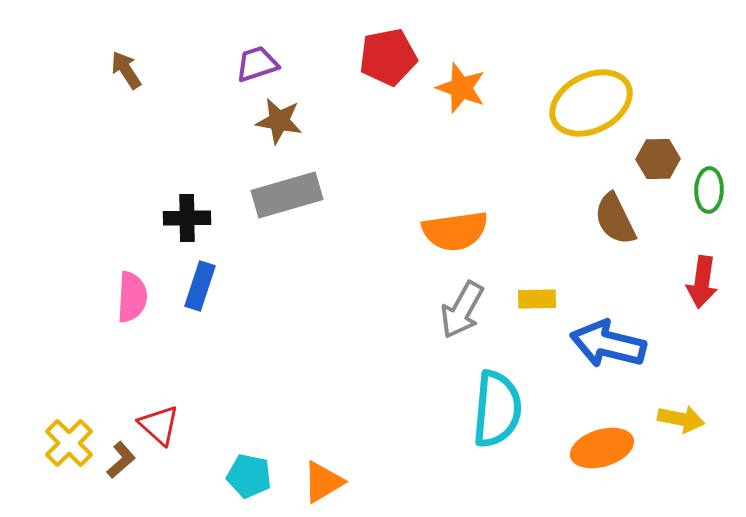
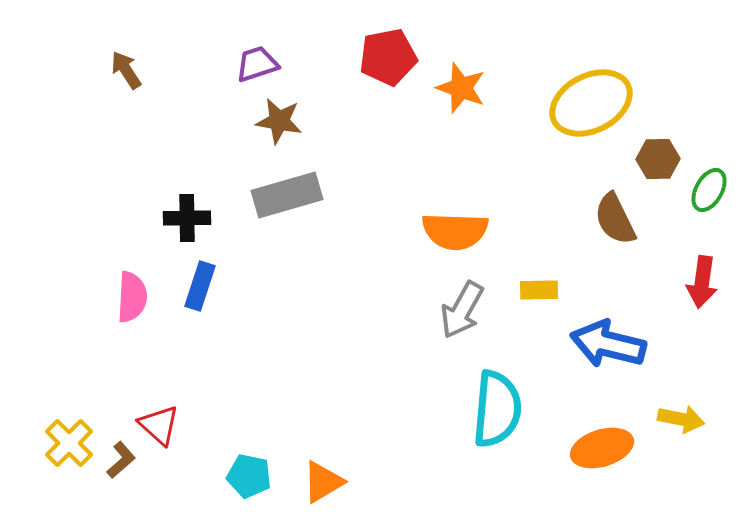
green ellipse: rotated 27 degrees clockwise
orange semicircle: rotated 10 degrees clockwise
yellow rectangle: moved 2 px right, 9 px up
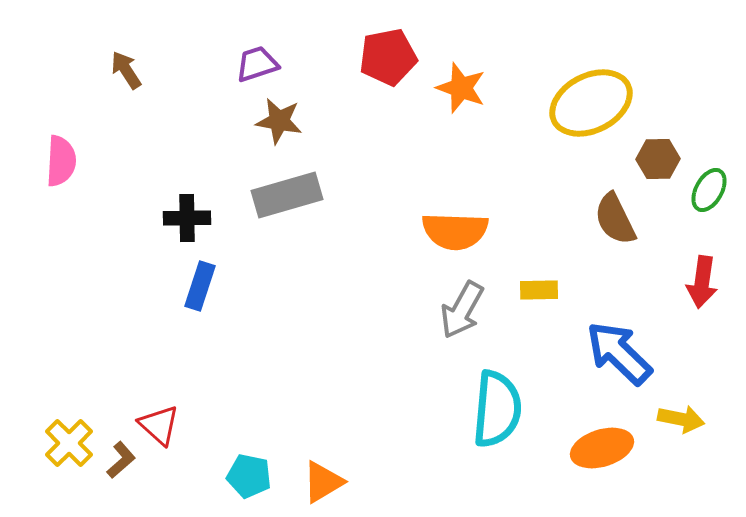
pink semicircle: moved 71 px left, 136 px up
blue arrow: moved 11 px right, 9 px down; rotated 30 degrees clockwise
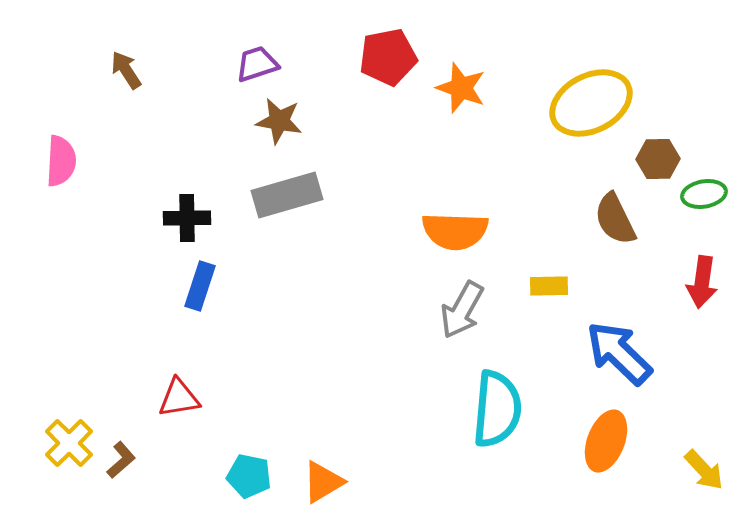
green ellipse: moved 5 px left, 4 px down; rotated 51 degrees clockwise
yellow rectangle: moved 10 px right, 4 px up
yellow arrow: moved 23 px right, 51 px down; rotated 36 degrees clockwise
red triangle: moved 20 px right, 27 px up; rotated 51 degrees counterclockwise
orange ellipse: moved 4 px right, 7 px up; rotated 52 degrees counterclockwise
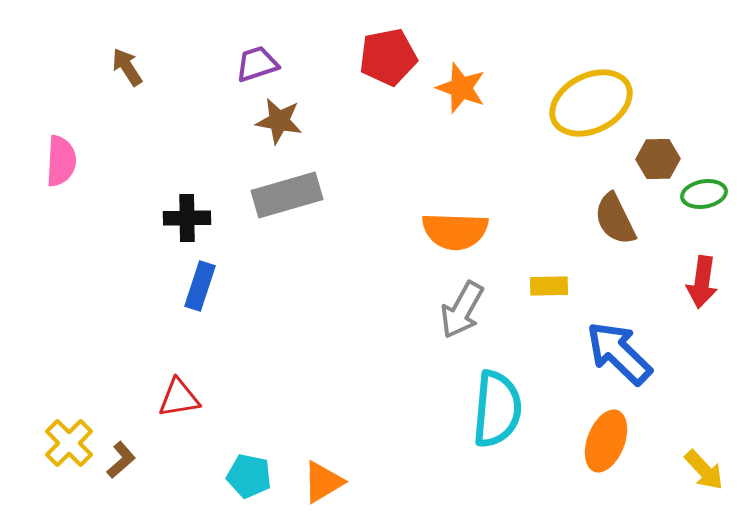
brown arrow: moved 1 px right, 3 px up
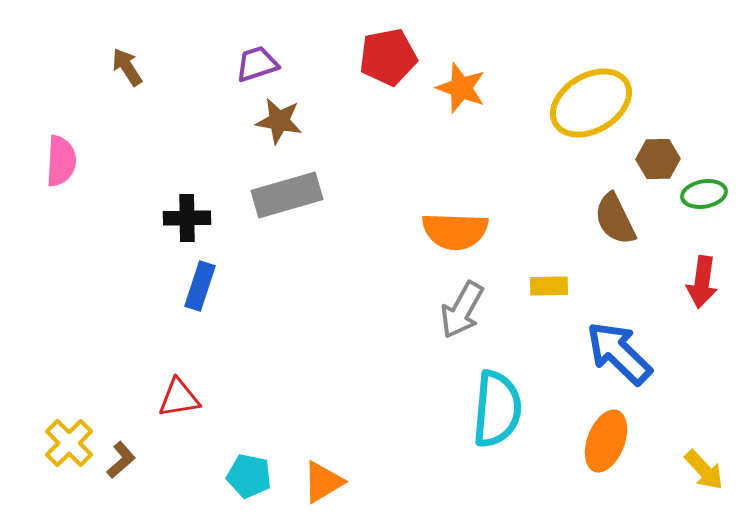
yellow ellipse: rotated 4 degrees counterclockwise
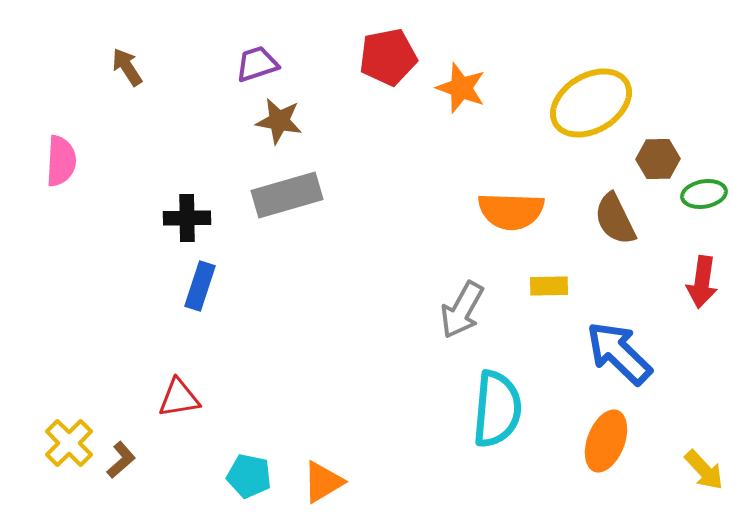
orange semicircle: moved 56 px right, 20 px up
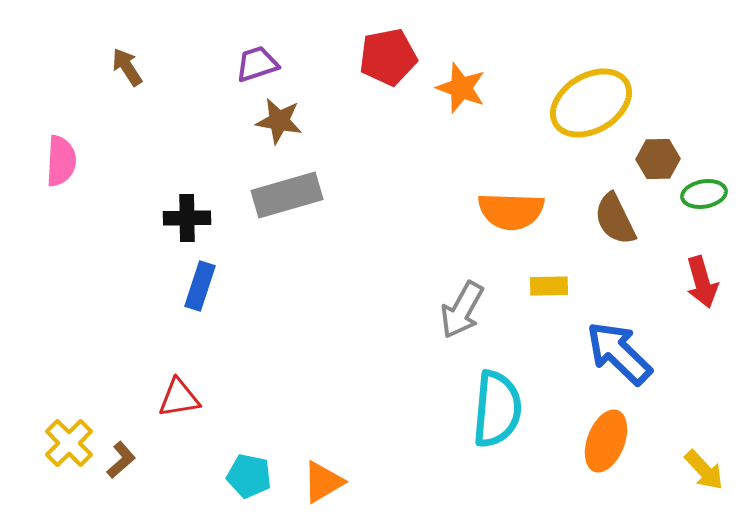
red arrow: rotated 24 degrees counterclockwise
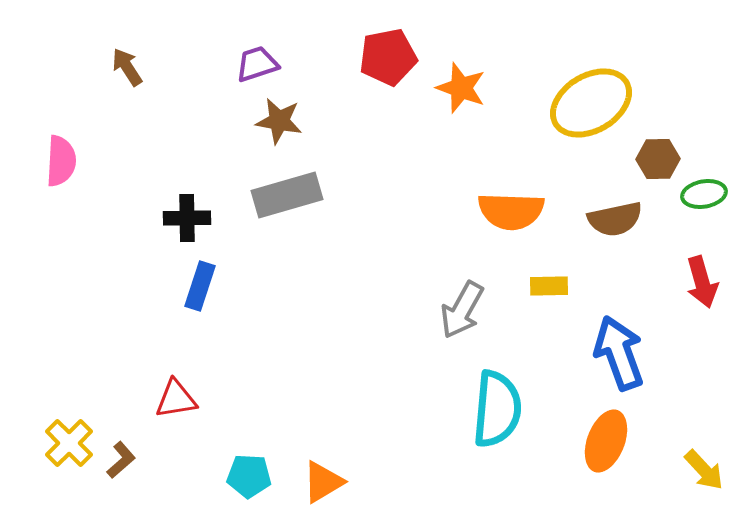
brown semicircle: rotated 76 degrees counterclockwise
blue arrow: rotated 26 degrees clockwise
red triangle: moved 3 px left, 1 px down
cyan pentagon: rotated 9 degrees counterclockwise
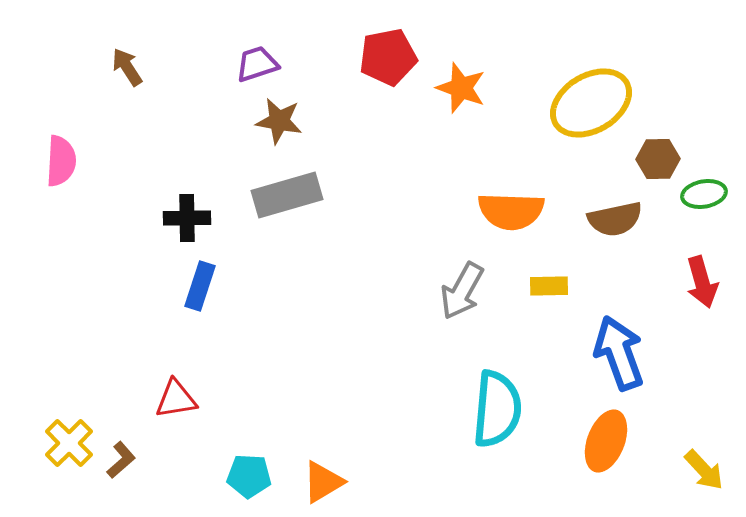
gray arrow: moved 19 px up
